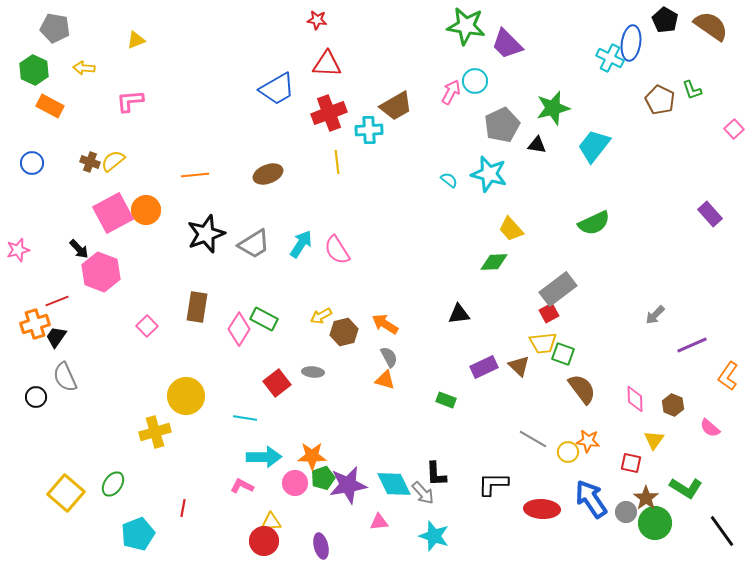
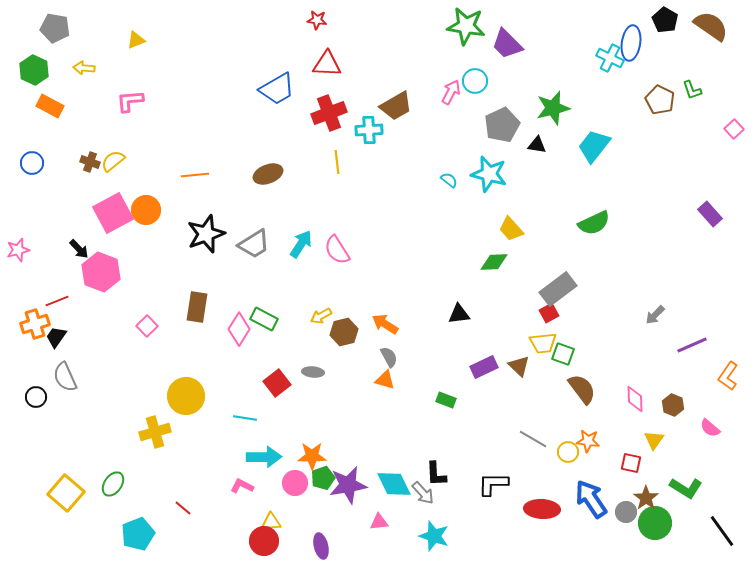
red line at (183, 508): rotated 60 degrees counterclockwise
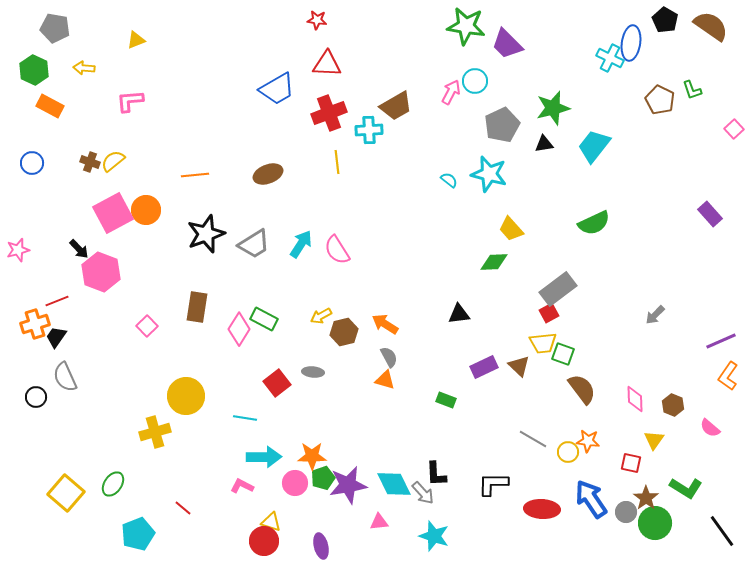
black triangle at (537, 145): moved 7 px right, 1 px up; rotated 18 degrees counterclockwise
purple line at (692, 345): moved 29 px right, 4 px up
yellow triangle at (271, 522): rotated 20 degrees clockwise
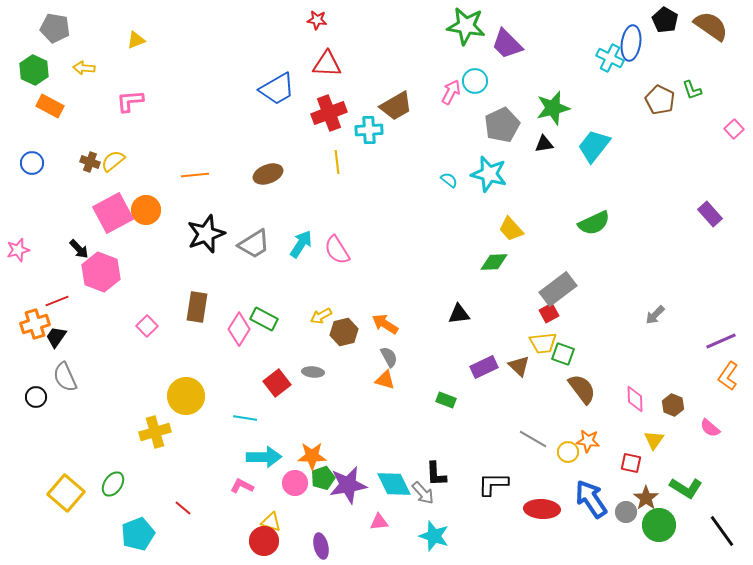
green circle at (655, 523): moved 4 px right, 2 px down
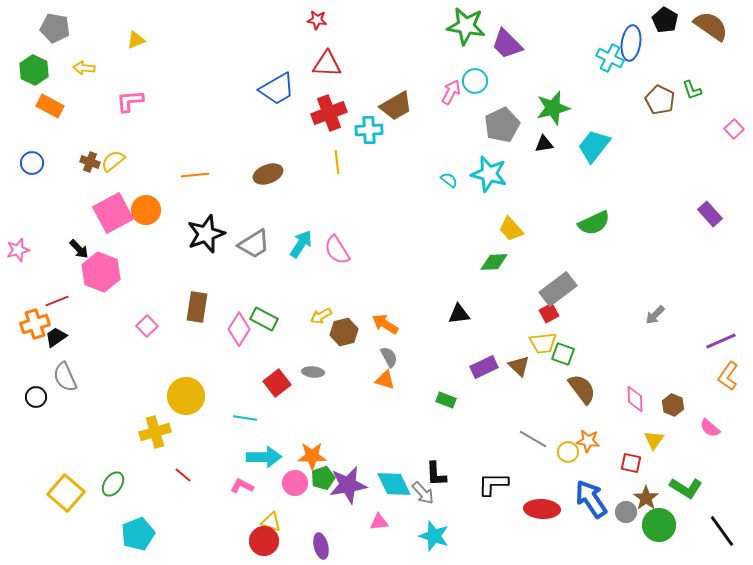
black trapezoid at (56, 337): rotated 20 degrees clockwise
red line at (183, 508): moved 33 px up
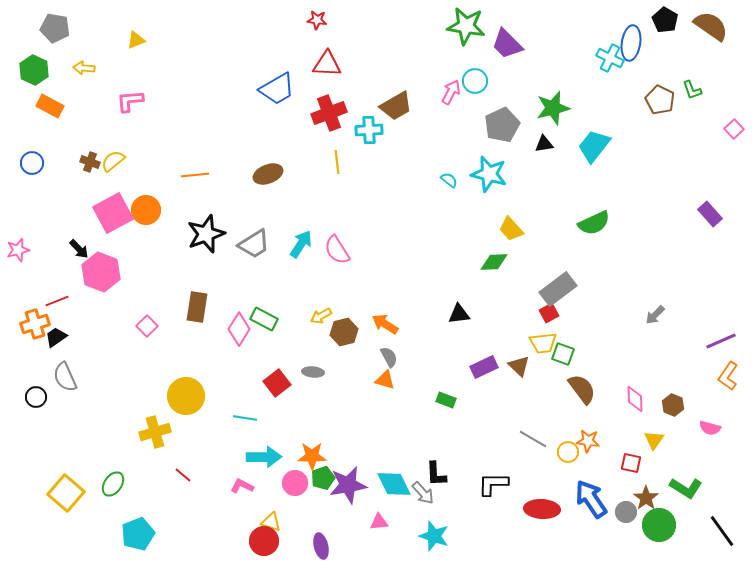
pink semicircle at (710, 428): rotated 25 degrees counterclockwise
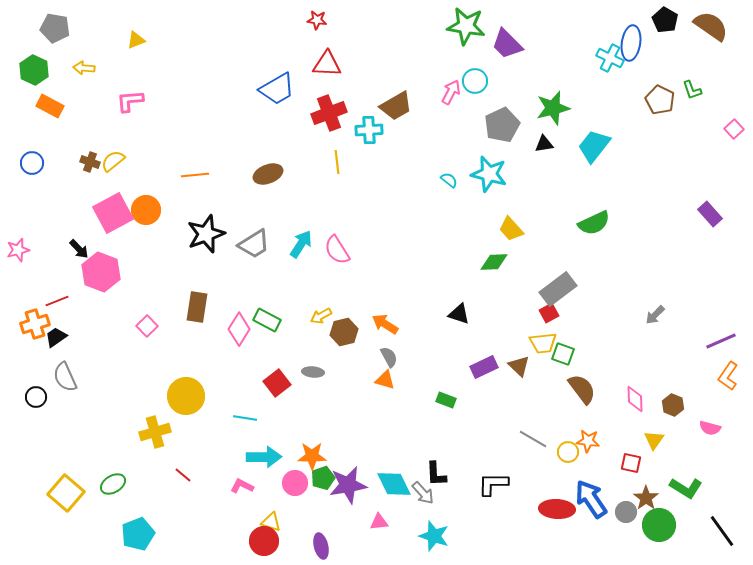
black triangle at (459, 314): rotated 25 degrees clockwise
green rectangle at (264, 319): moved 3 px right, 1 px down
green ellipse at (113, 484): rotated 25 degrees clockwise
red ellipse at (542, 509): moved 15 px right
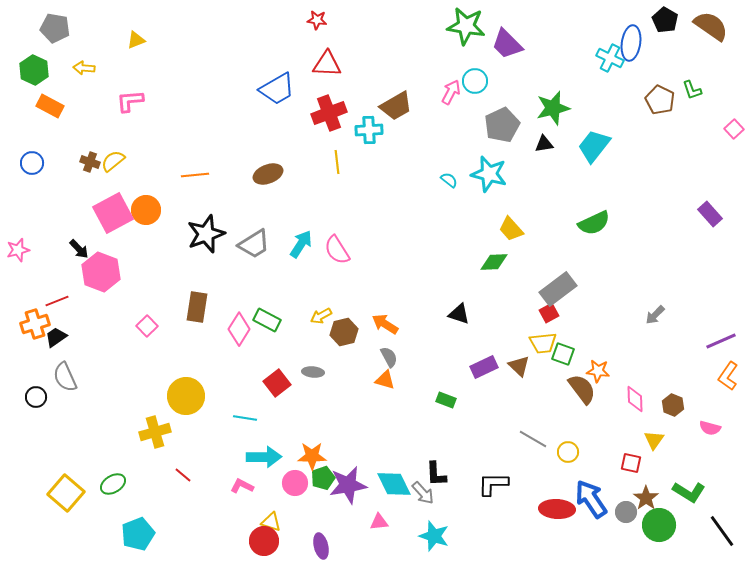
orange star at (588, 441): moved 10 px right, 70 px up
green L-shape at (686, 488): moved 3 px right, 4 px down
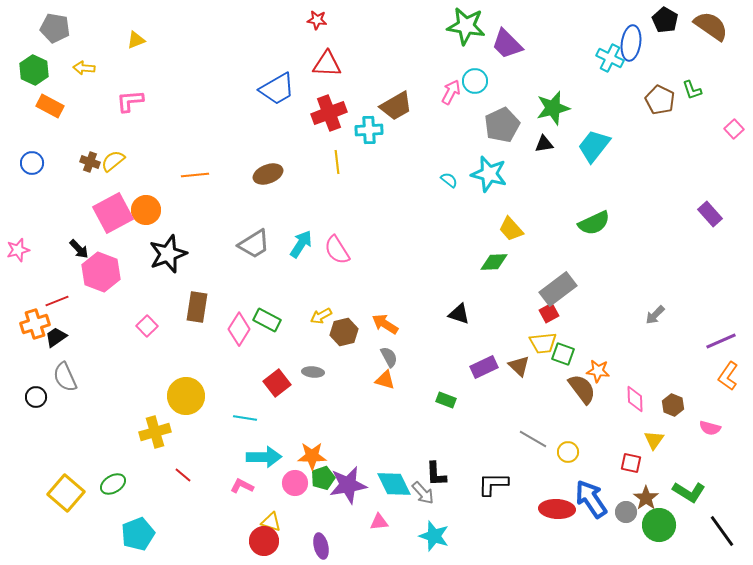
black star at (206, 234): moved 38 px left, 20 px down
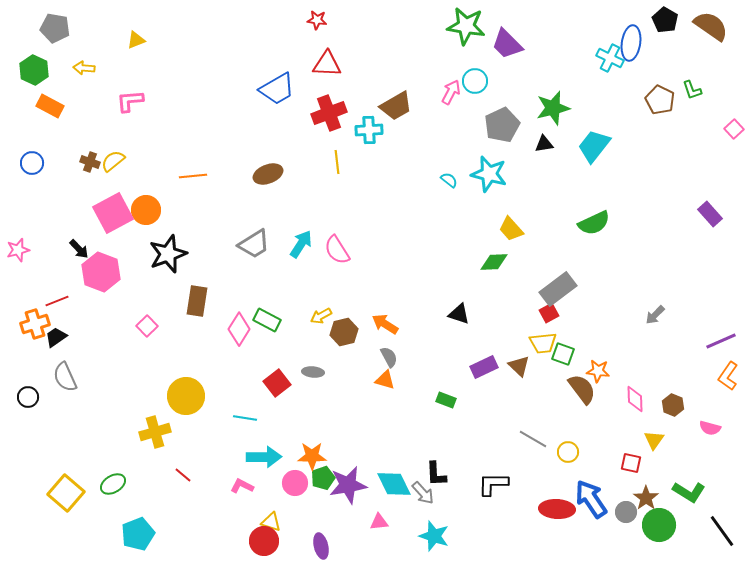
orange line at (195, 175): moved 2 px left, 1 px down
brown rectangle at (197, 307): moved 6 px up
black circle at (36, 397): moved 8 px left
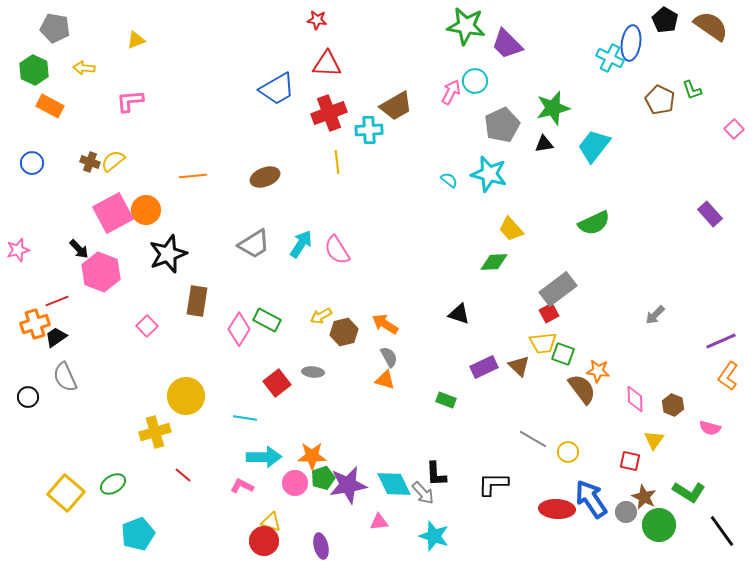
brown ellipse at (268, 174): moved 3 px left, 3 px down
red square at (631, 463): moved 1 px left, 2 px up
brown star at (646, 498): moved 2 px left, 1 px up; rotated 10 degrees counterclockwise
